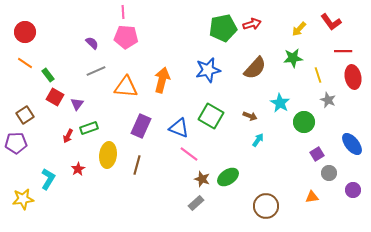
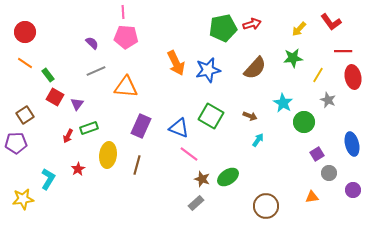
yellow line at (318, 75): rotated 49 degrees clockwise
orange arrow at (162, 80): moved 14 px right, 17 px up; rotated 140 degrees clockwise
cyan star at (280, 103): moved 3 px right
blue ellipse at (352, 144): rotated 25 degrees clockwise
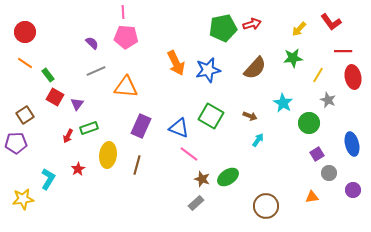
green circle at (304, 122): moved 5 px right, 1 px down
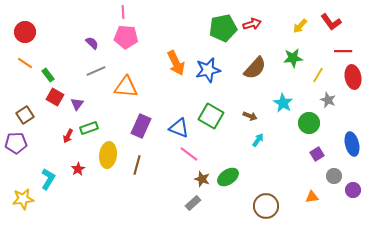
yellow arrow at (299, 29): moved 1 px right, 3 px up
gray circle at (329, 173): moved 5 px right, 3 px down
gray rectangle at (196, 203): moved 3 px left
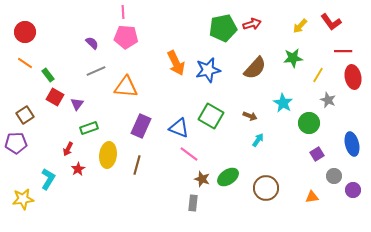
red arrow at (68, 136): moved 13 px down
gray rectangle at (193, 203): rotated 42 degrees counterclockwise
brown circle at (266, 206): moved 18 px up
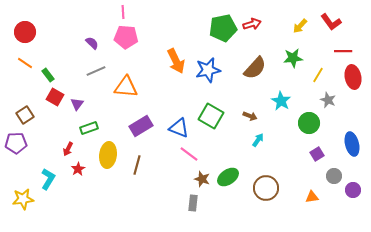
orange arrow at (176, 63): moved 2 px up
cyan star at (283, 103): moved 2 px left, 2 px up
purple rectangle at (141, 126): rotated 35 degrees clockwise
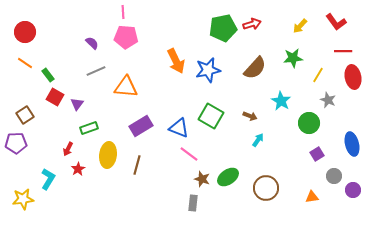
red L-shape at (331, 22): moved 5 px right
